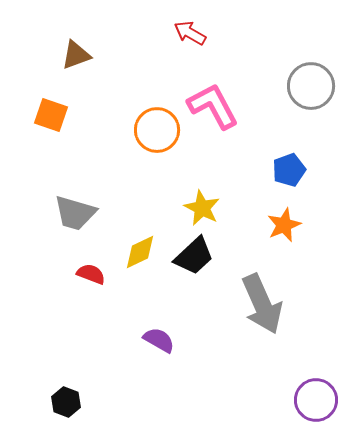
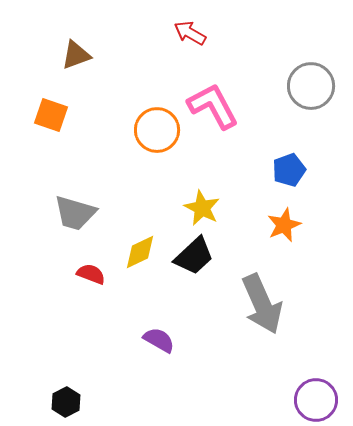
black hexagon: rotated 12 degrees clockwise
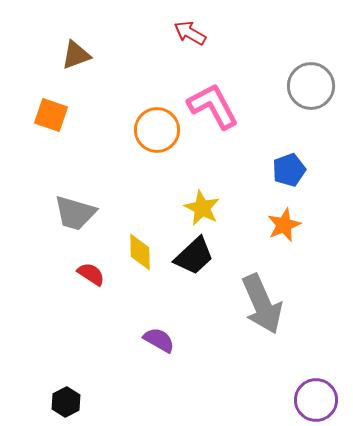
yellow diamond: rotated 66 degrees counterclockwise
red semicircle: rotated 12 degrees clockwise
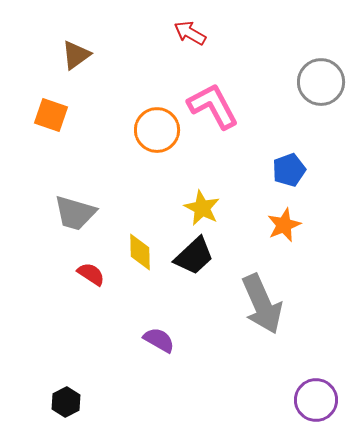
brown triangle: rotated 16 degrees counterclockwise
gray circle: moved 10 px right, 4 px up
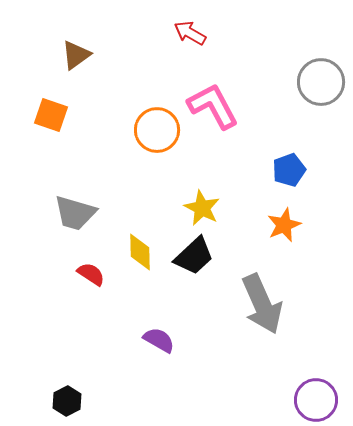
black hexagon: moved 1 px right, 1 px up
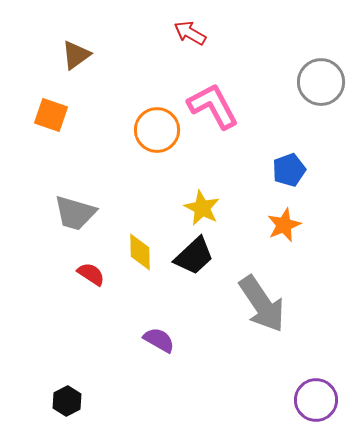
gray arrow: rotated 10 degrees counterclockwise
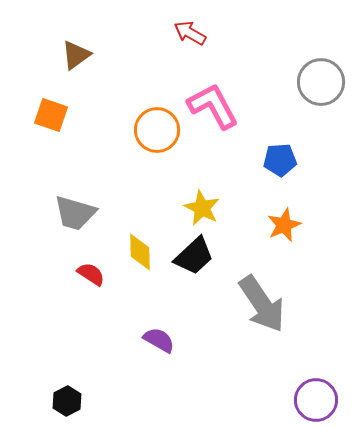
blue pentagon: moved 9 px left, 10 px up; rotated 16 degrees clockwise
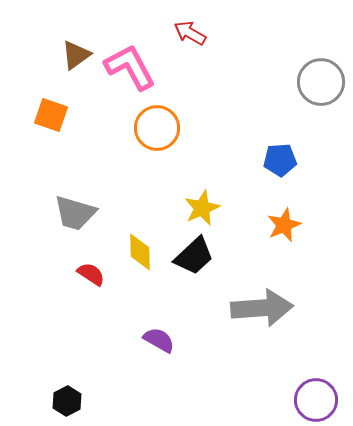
pink L-shape: moved 83 px left, 39 px up
orange circle: moved 2 px up
yellow star: rotated 21 degrees clockwise
gray arrow: moved 4 px down; rotated 60 degrees counterclockwise
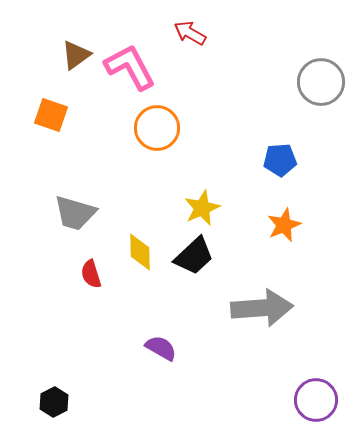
red semicircle: rotated 140 degrees counterclockwise
purple semicircle: moved 2 px right, 8 px down
black hexagon: moved 13 px left, 1 px down
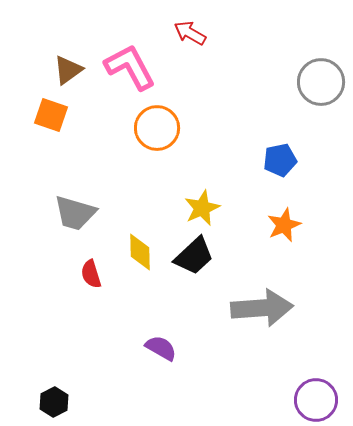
brown triangle: moved 8 px left, 15 px down
blue pentagon: rotated 8 degrees counterclockwise
